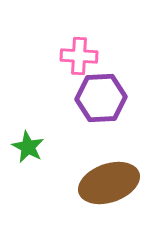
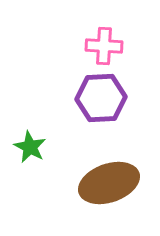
pink cross: moved 25 px right, 10 px up
green star: moved 2 px right
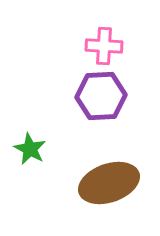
purple hexagon: moved 2 px up
green star: moved 2 px down
